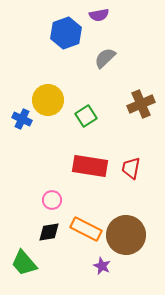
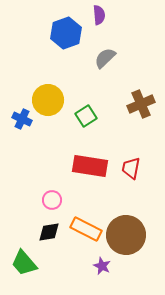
purple semicircle: rotated 84 degrees counterclockwise
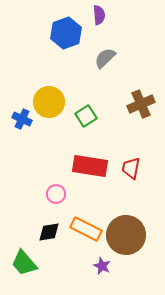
yellow circle: moved 1 px right, 2 px down
pink circle: moved 4 px right, 6 px up
